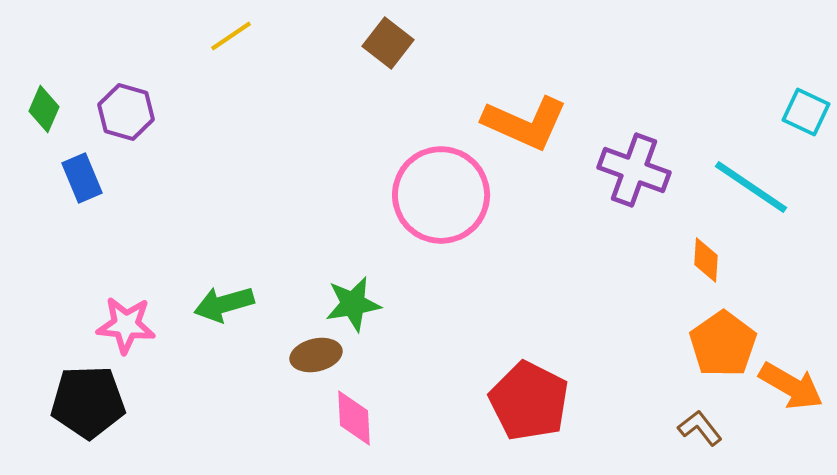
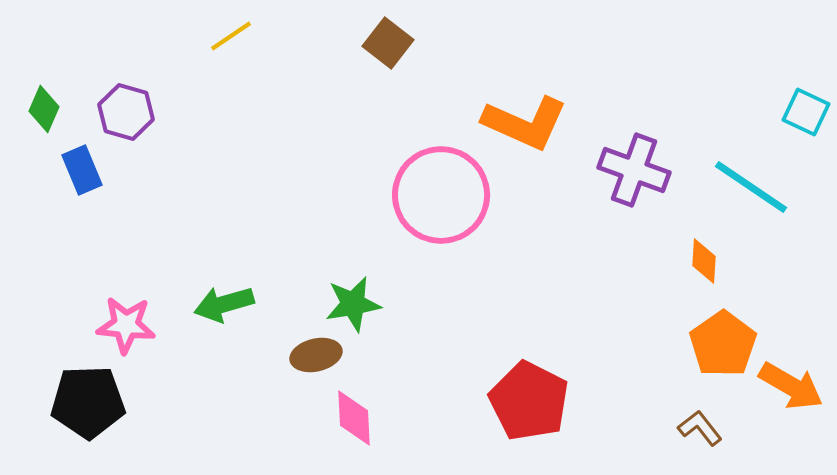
blue rectangle: moved 8 px up
orange diamond: moved 2 px left, 1 px down
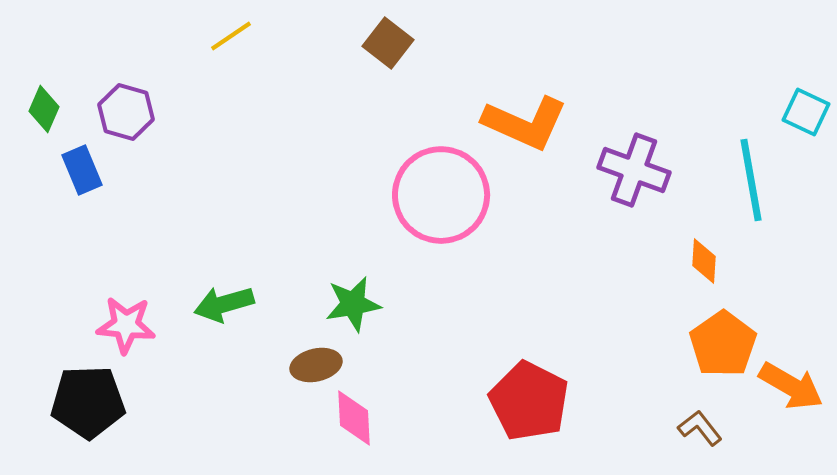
cyan line: moved 7 px up; rotated 46 degrees clockwise
brown ellipse: moved 10 px down
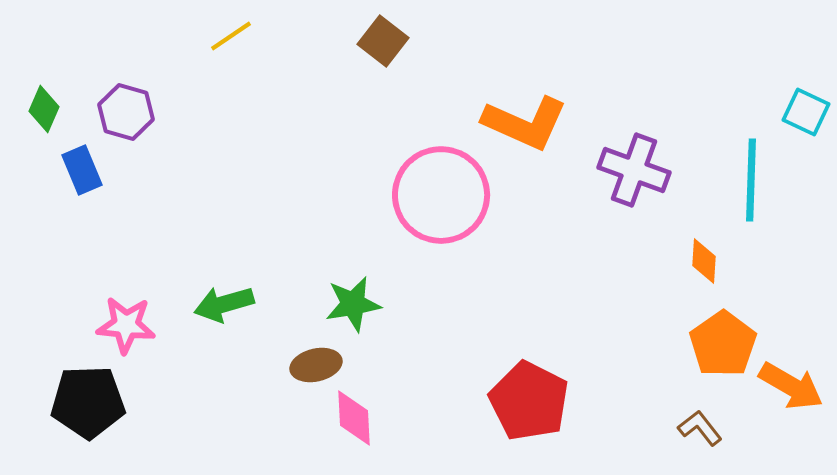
brown square: moved 5 px left, 2 px up
cyan line: rotated 12 degrees clockwise
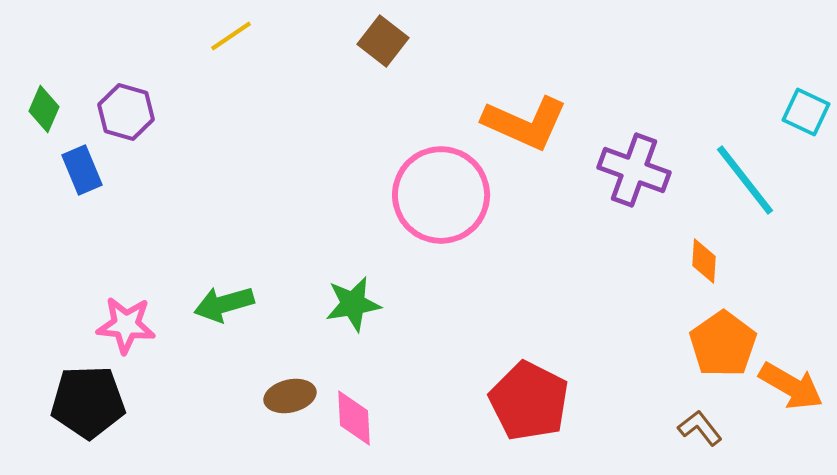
cyan line: moved 6 px left; rotated 40 degrees counterclockwise
brown ellipse: moved 26 px left, 31 px down
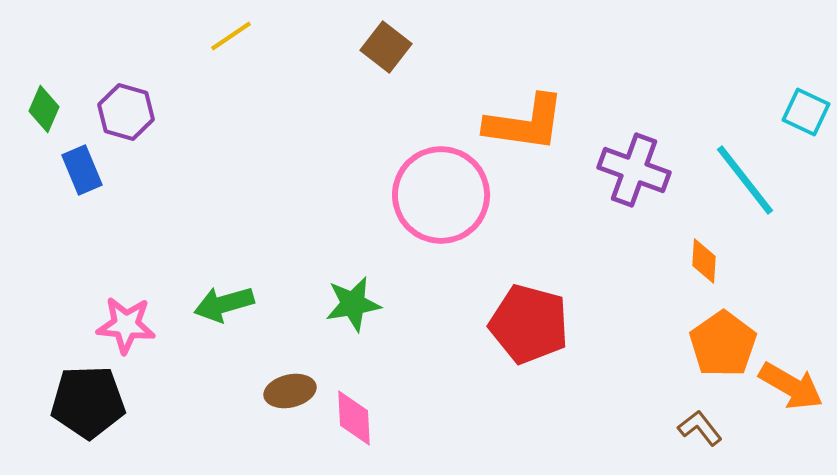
brown square: moved 3 px right, 6 px down
orange L-shape: rotated 16 degrees counterclockwise
brown ellipse: moved 5 px up
red pentagon: moved 77 px up; rotated 12 degrees counterclockwise
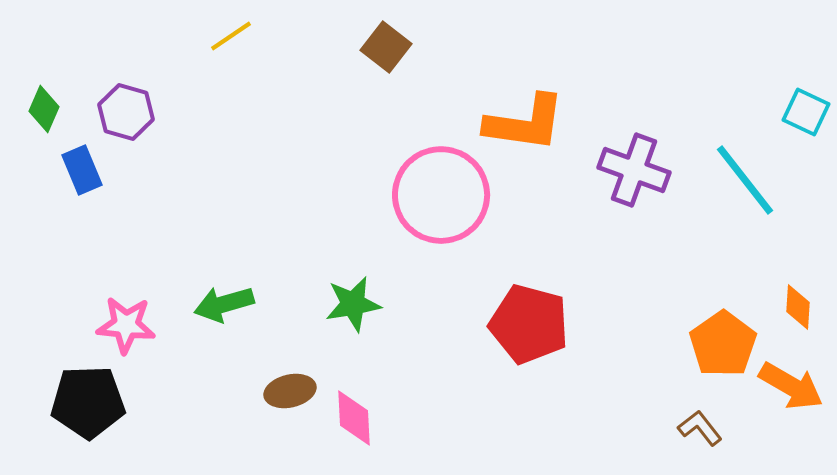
orange diamond: moved 94 px right, 46 px down
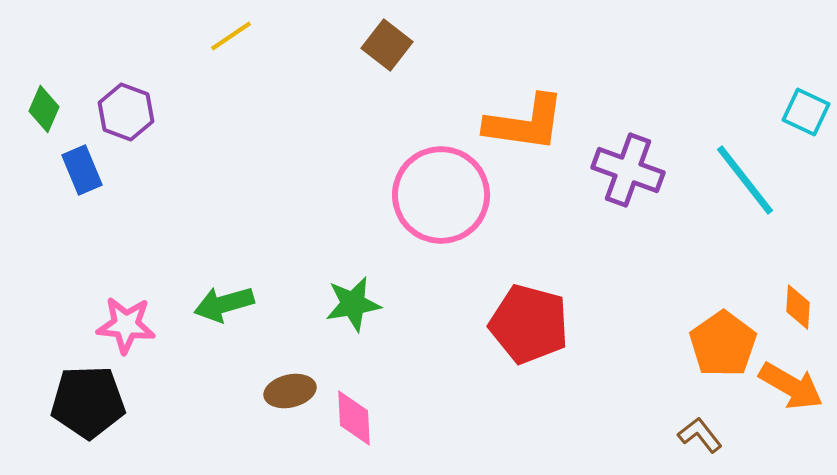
brown square: moved 1 px right, 2 px up
purple hexagon: rotated 4 degrees clockwise
purple cross: moved 6 px left
brown L-shape: moved 7 px down
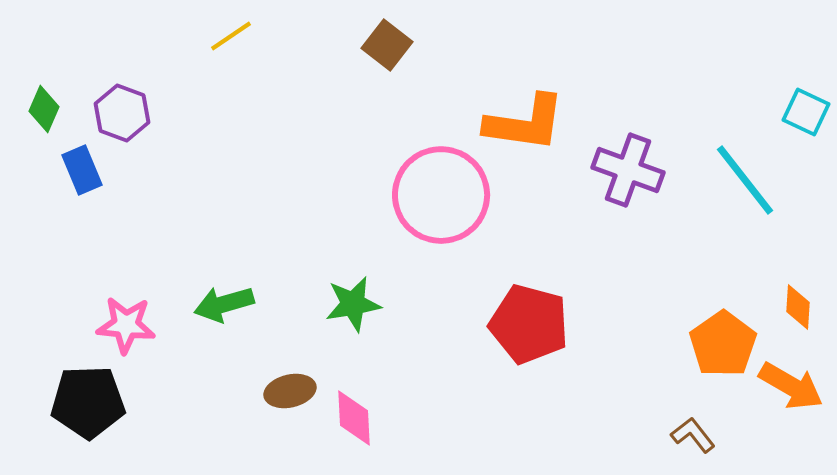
purple hexagon: moved 4 px left, 1 px down
brown L-shape: moved 7 px left
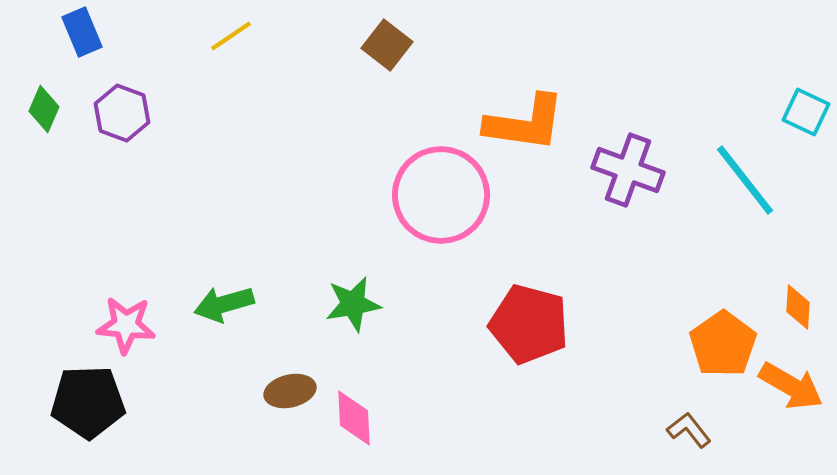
blue rectangle: moved 138 px up
brown L-shape: moved 4 px left, 5 px up
